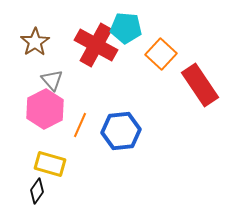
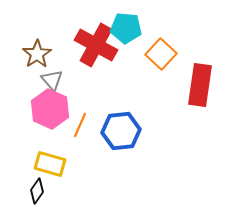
brown star: moved 2 px right, 12 px down
red rectangle: rotated 42 degrees clockwise
pink hexagon: moved 5 px right; rotated 9 degrees counterclockwise
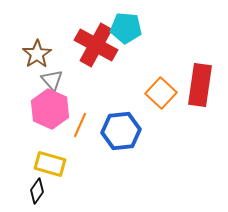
orange square: moved 39 px down
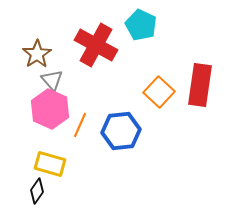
cyan pentagon: moved 15 px right, 3 px up; rotated 20 degrees clockwise
orange square: moved 2 px left, 1 px up
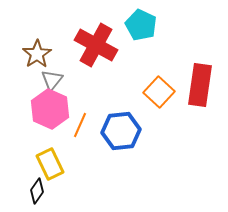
gray triangle: rotated 20 degrees clockwise
yellow rectangle: rotated 48 degrees clockwise
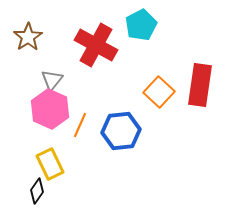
cyan pentagon: rotated 20 degrees clockwise
brown star: moved 9 px left, 17 px up
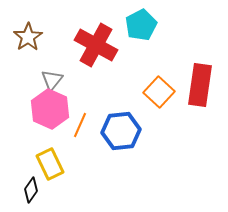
black diamond: moved 6 px left, 1 px up
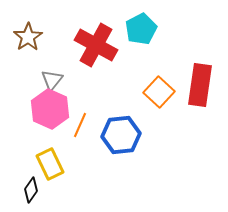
cyan pentagon: moved 4 px down
blue hexagon: moved 4 px down
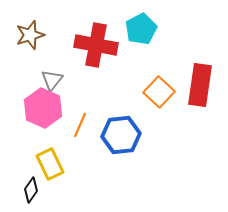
brown star: moved 2 px right, 2 px up; rotated 16 degrees clockwise
red cross: rotated 18 degrees counterclockwise
pink hexagon: moved 7 px left, 1 px up
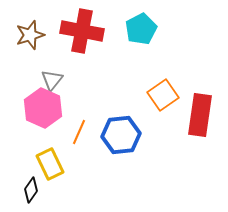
red cross: moved 14 px left, 14 px up
red rectangle: moved 30 px down
orange square: moved 4 px right, 3 px down; rotated 12 degrees clockwise
orange line: moved 1 px left, 7 px down
